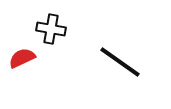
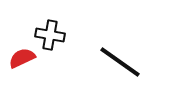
black cross: moved 1 px left, 6 px down
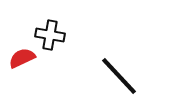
black line: moved 1 px left, 14 px down; rotated 12 degrees clockwise
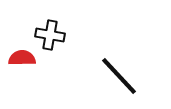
red semicircle: rotated 24 degrees clockwise
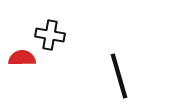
black line: rotated 27 degrees clockwise
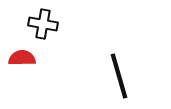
black cross: moved 7 px left, 11 px up
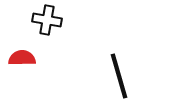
black cross: moved 4 px right, 4 px up
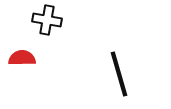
black line: moved 2 px up
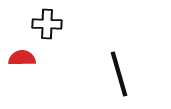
black cross: moved 4 px down; rotated 8 degrees counterclockwise
